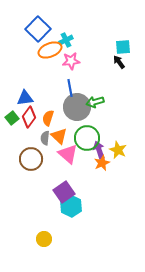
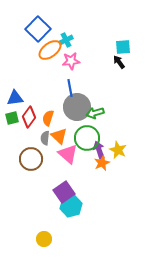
orange ellipse: rotated 15 degrees counterclockwise
blue triangle: moved 10 px left
green arrow: moved 11 px down
green square: rotated 24 degrees clockwise
cyan hexagon: rotated 20 degrees clockwise
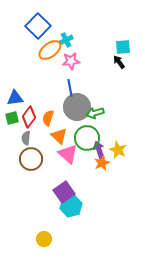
blue square: moved 3 px up
gray semicircle: moved 19 px left
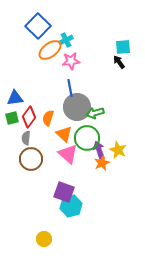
orange triangle: moved 5 px right, 2 px up
purple square: rotated 35 degrees counterclockwise
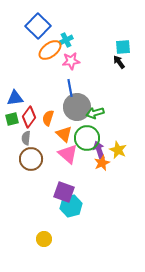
green square: moved 1 px down
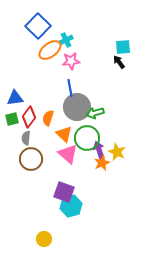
yellow star: moved 1 px left, 2 px down
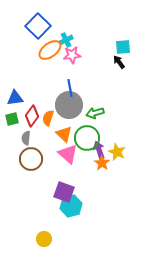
pink star: moved 1 px right, 6 px up
gray circle: moved 8 px left, 2 px up
red diamond: moved 3 px right, 1 px up
orange star: rotated 14 degrees counterclockwise
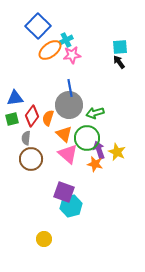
cyan square: moved 3 px left
orange star: moved 7 px left, 1 px down; rotated 21 degrees counterclockwise
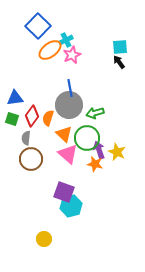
pink star: rotated 18 degrees counterclockwise
green square: rotated 32 degrees clockwise
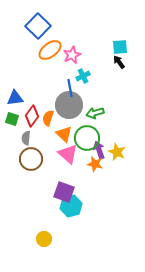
cyan cross: moved 17 px right, 36 px down
